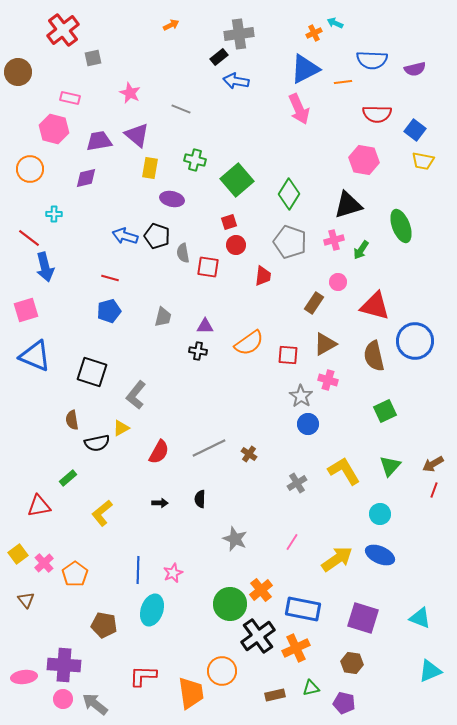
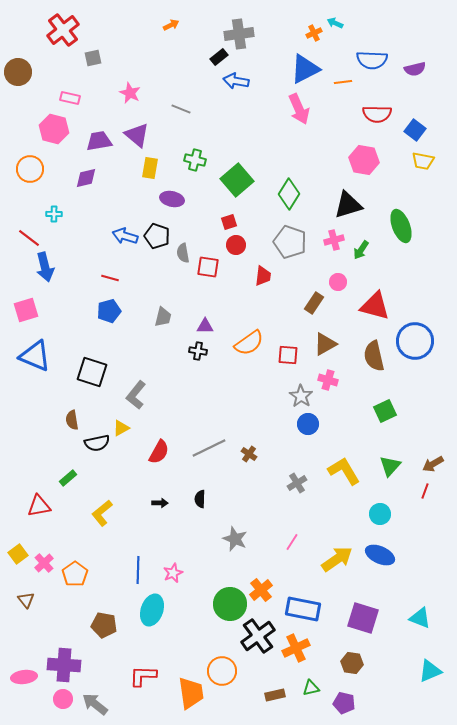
red line at (434, 490): moved 9 px left, 1 px down
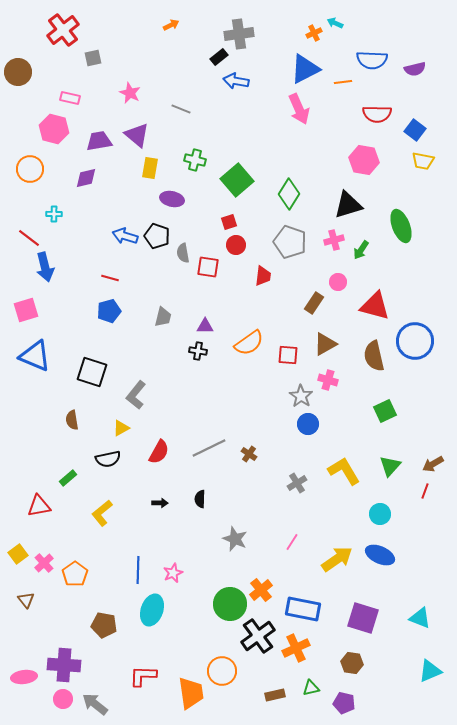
black semicircle at (97, 443): moved 11 px right, 16 px down
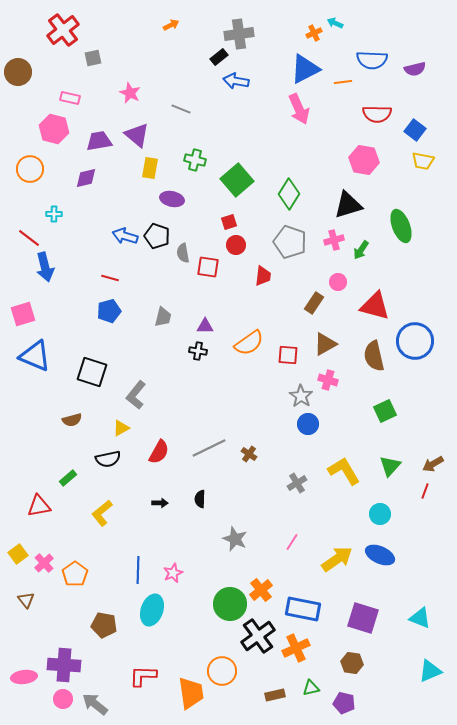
pink square at (26, 310): moved 3 px left, 4 px down
brown semicircle at (72, 420): rotated 96 degrees counterclockwise
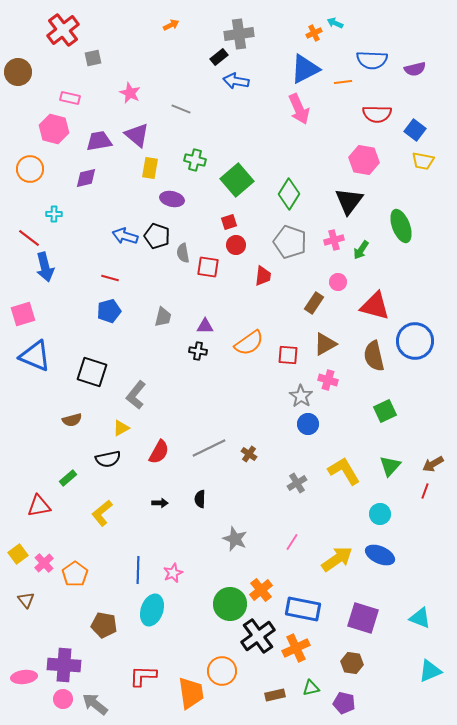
black triangle at (348, 205): moved 1 px right, 4 px up; rotated 36 degrees counterclockwise
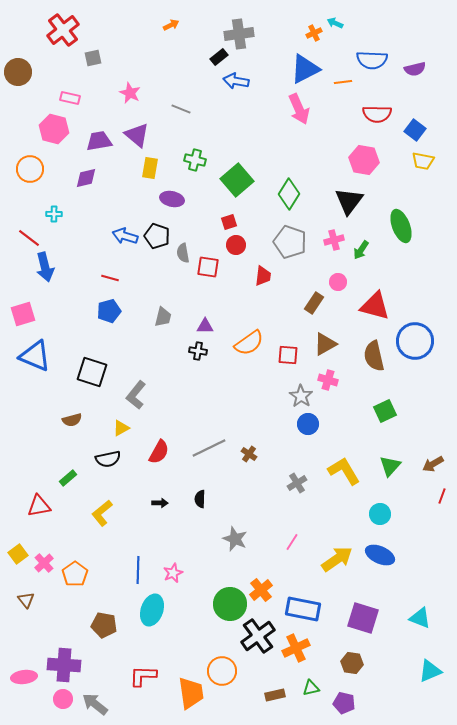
red line at (425, 491): moved 17 px right, 5 px down
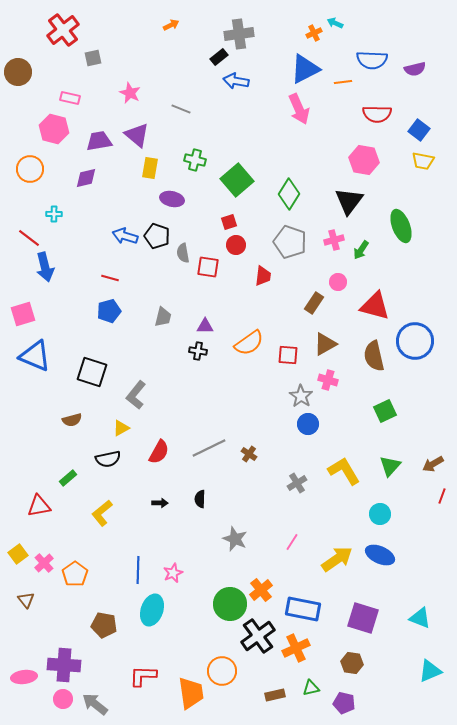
blue square at (415, 130): moved 4 px right
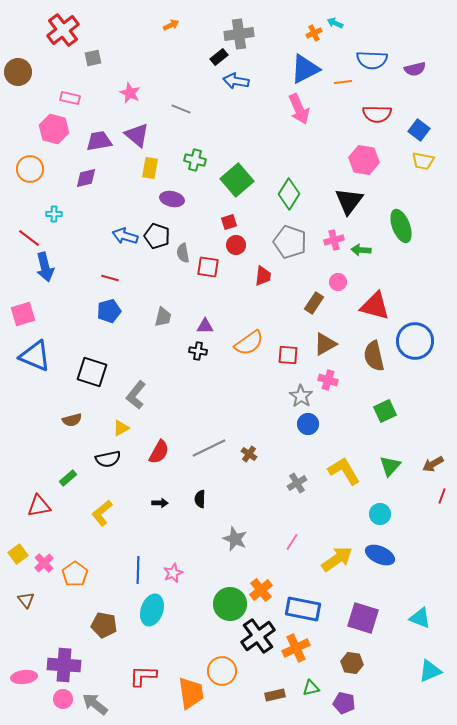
green arrow at (361, 250): rotated 60 degrees clockwise
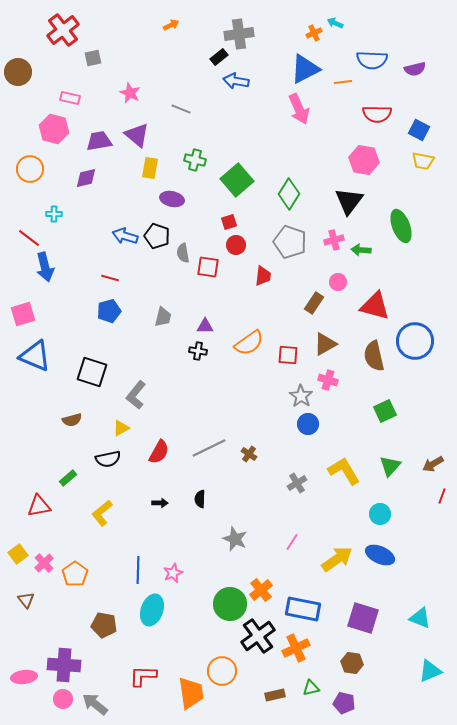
blue square at (419, 130): rotated 10 degrees counterclockwise
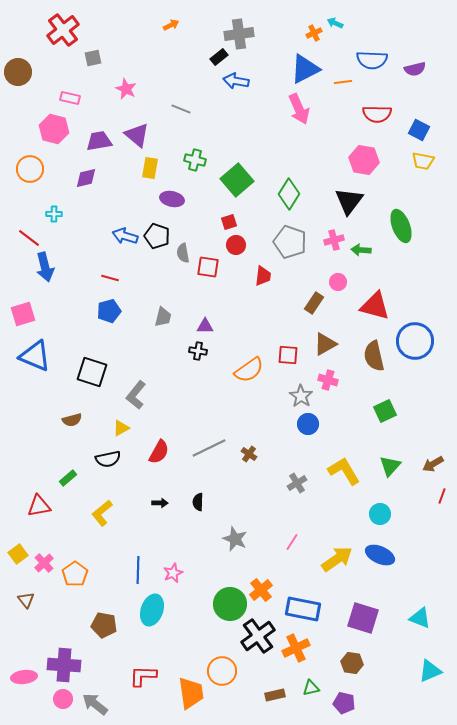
pink star at (130, 93): moved 4 px left, 4 px up
orange semicircle at (249, 343): moved 27 px down
black semicircle at (200, 499): moved 2 px left, 3 px down
